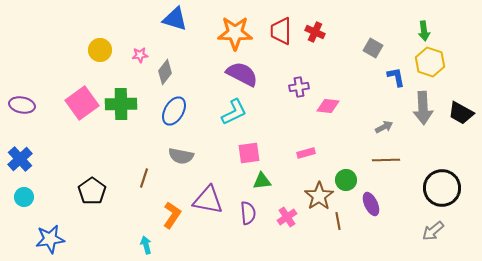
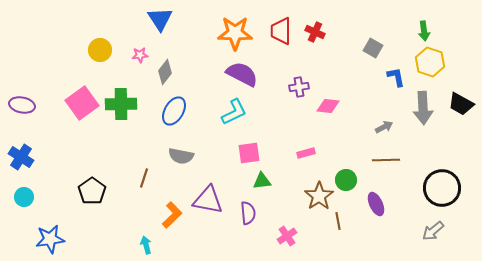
blue triangle at (175, 19): moved 15 px left; rotated 40 degrees clockwise
black trapezoid at (461, 113): moved 9 px up
blue cross at (20, 159): moved 1 px right, 2 px up; rotated 15 degrees counterclockwise
purple ellipse at (371, 204): moved 5 px right
orange L-shape at (172, 215): rotated 12 degrees clockwise
pink cross at (287, 217): moved 19 px down
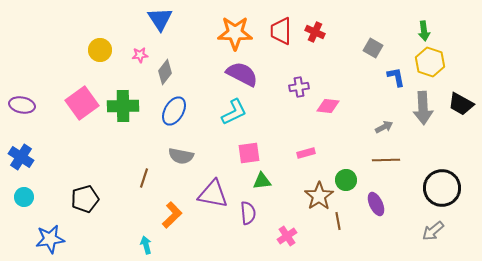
green cross at (121, 104): moved 2 px right, 2 px down
black pentagon at (92, 191): moved 7 px left, 8 px down; rotated 20 degrees clockwise
purple triangle at (208, 200): moved 5 px right, 6 px up
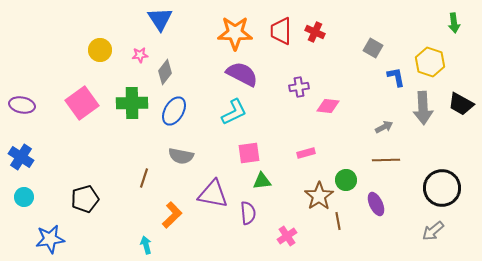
green arrow at (424, 31): moved 30 px right, 8 px up
green cross at (123, 106): moved 9 px right, 3 px up
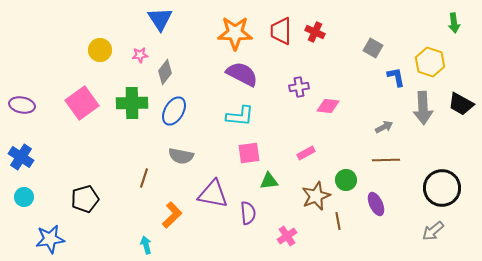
cyan L-shape at (234, 112): moved 6 px right, 4 px down; rotated 32 degrees clockwise
pink rectangle at (306, 153): rotated 12 degrees counterclockwise
green triangle at (262, 181): moved 7 px right
brown star at (319, 196): moved 3 px left; rotated 12 degrees clockwise
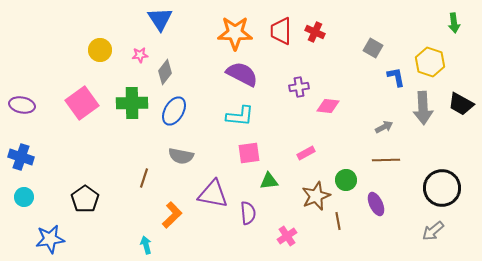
blue cross at (21, 157): rotated 15 degrees counterclockwise
black pentagon at (85, 199): rotated 20 degrees counterclockwise
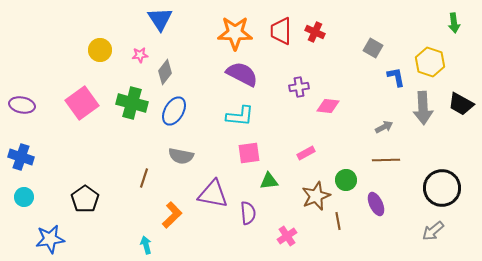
green cross at (132, 103): rotated 16 degrees clockwise
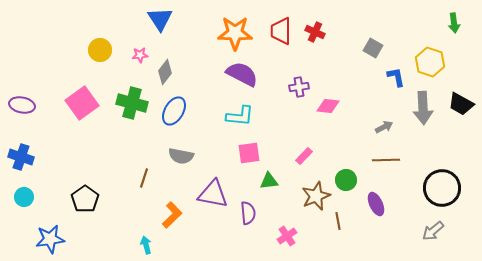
pink rectangle at (306, 153): moved 2 px left, 3 px down; rotated 18 degrees counterclockwise
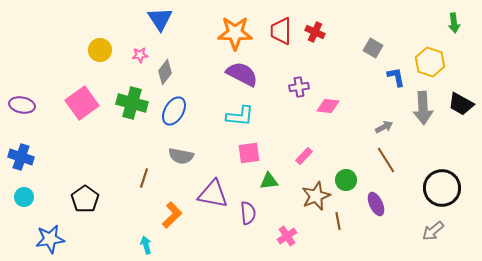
brown line at (386, 160): rotated 60 degrees clockwise
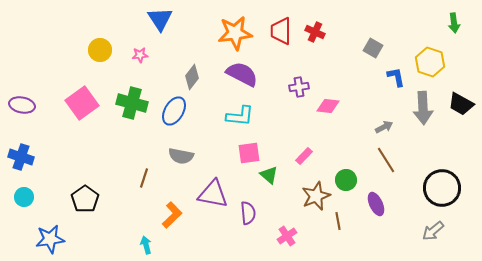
orange star at (235, 33): rotated 8 degrees counterclockwise
gray diamond at (165, 72): moved 27 px right, 5 px down
green triangle at (269, 181): moved 6 px up; rotated 48 degrees clockwise
